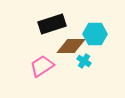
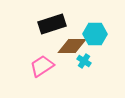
brown diamond: moved 1 px right
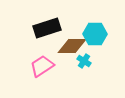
black rectangle: moved 5 px left, 4 px down
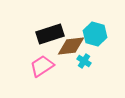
black rectangle: moved 3 px right, 6 px down
cyan hexagon: rotated 15 degrees clockwise
brown diamond: moved 1 px left; rotated 8 degrees counterclockwise
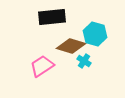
black rectangle: moved 2 px right, 17 px up; rotated 12 degrees clockwise
brown diamond: rotated 24 degrees clockwise
